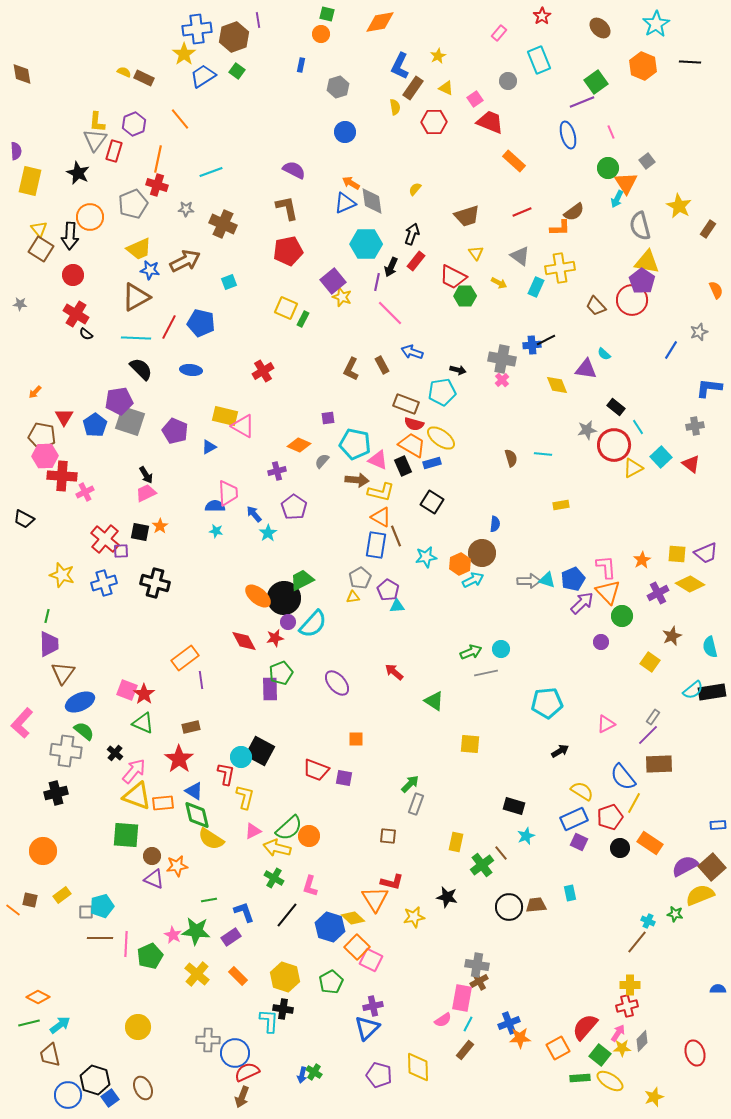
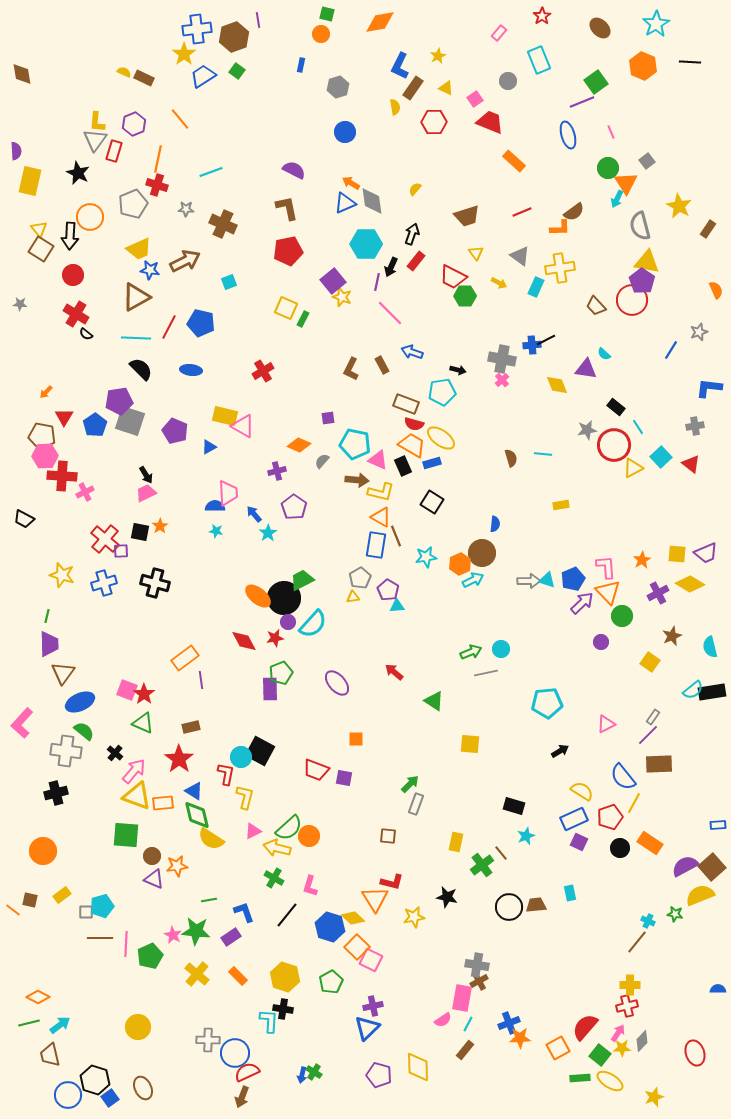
orange arrow at (35, 392): moved 11 px right
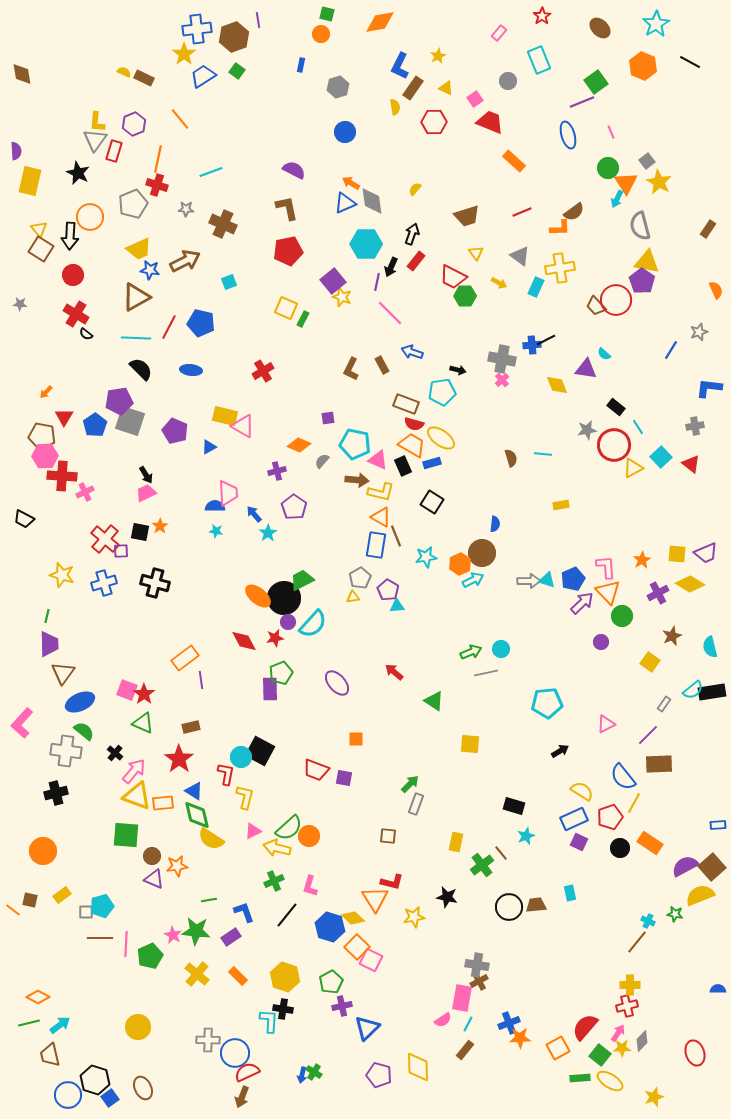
black line at (690, 62): rotated 25 degrees clockwise
yellow star at (679, 206): moved 20 px left, 24 px up
red circle at (632, 300): moved 16 px left
gray rectangle at (653, 717): moved 11 px right, 13 px up
green cross at (274, 878): moved 3 px down; rotated 36 degrees clockwise
purple cross at (373, 1006): moved 31 px left
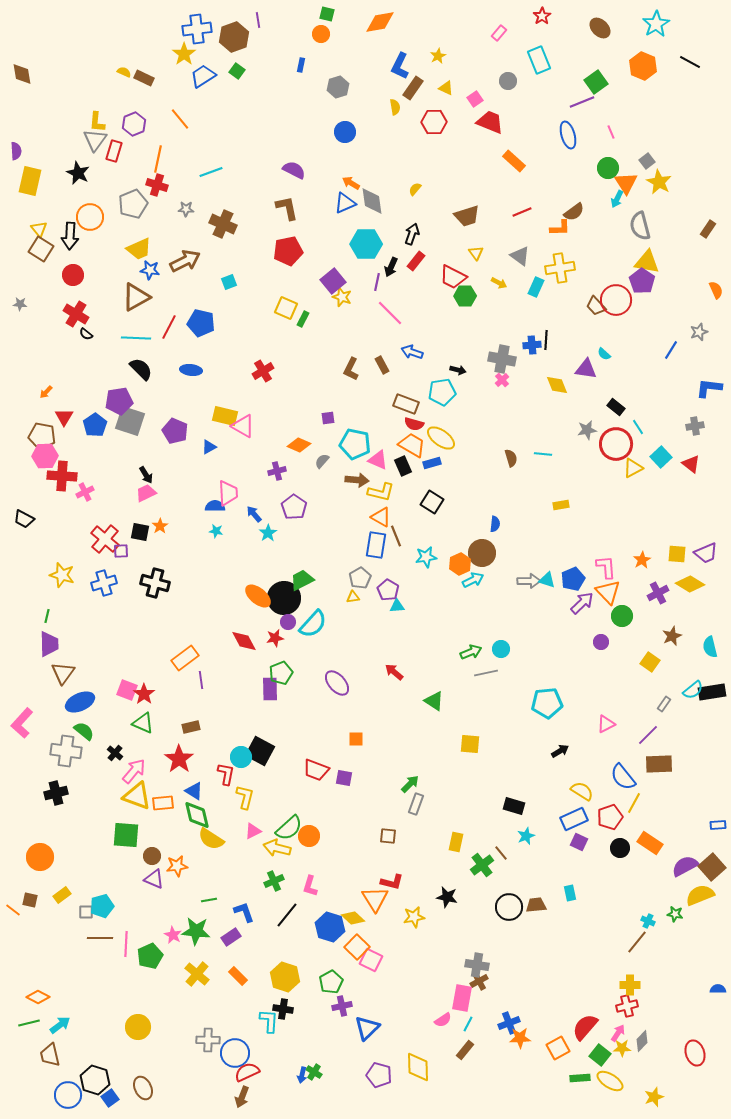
black line at (546, 340): rotated 60 degrees counterclockwise
red circle at (614, 445): moved 2 px right, 1 px up
orange circle at (43, 851): moved 3 px left, 6 px down
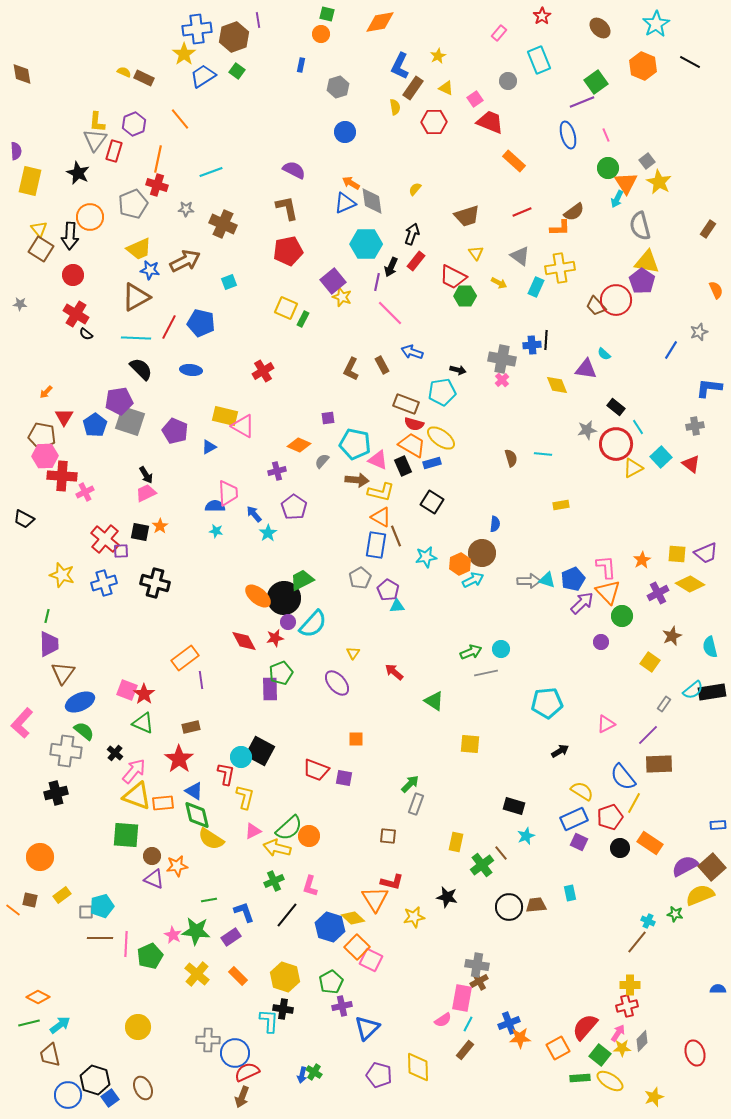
pink line at (611, 132): moved 5 px left, 3 px down
yellow triangle at (353, 597): moved 56 px down; rotated 48 degrees counterclockwise
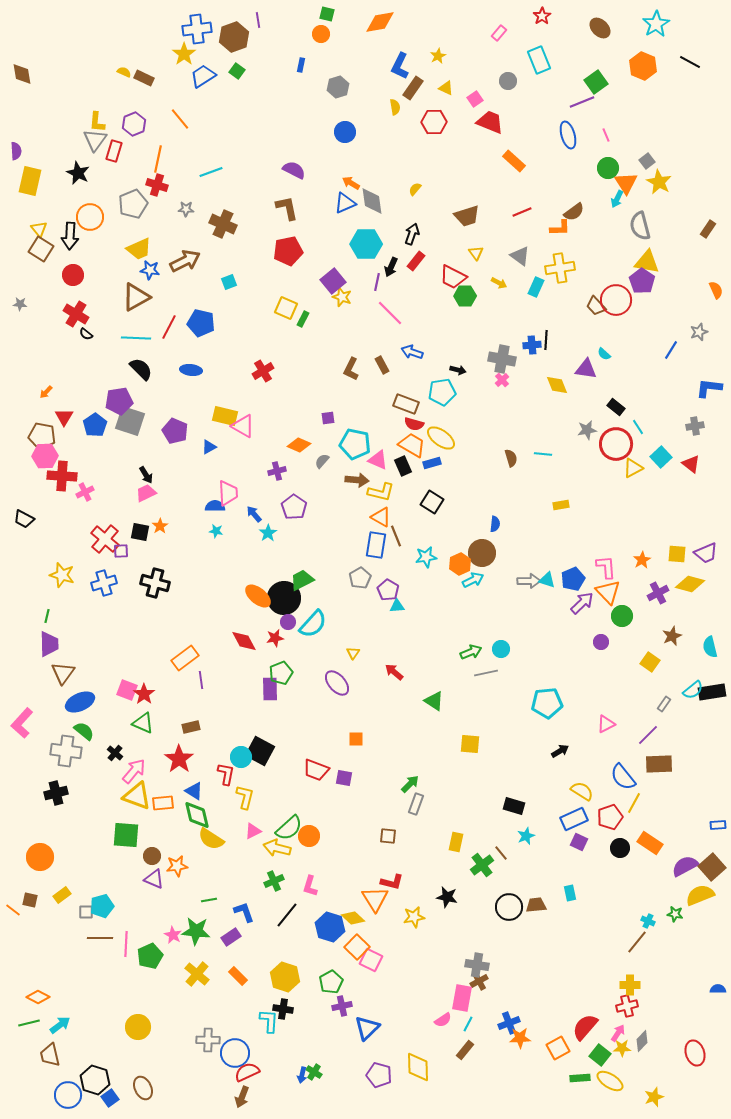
yellow diamond at (690, 584): rotated 16 degrees counterclockwise
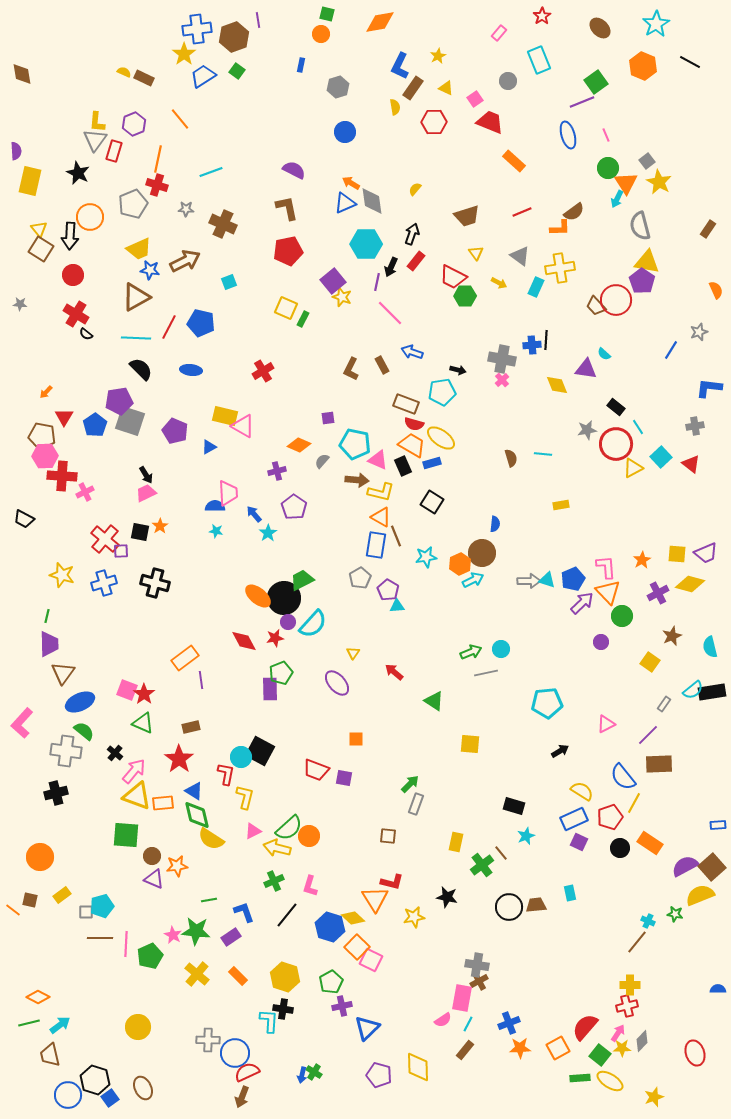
orange star at (520, 1038): moved 10 px down
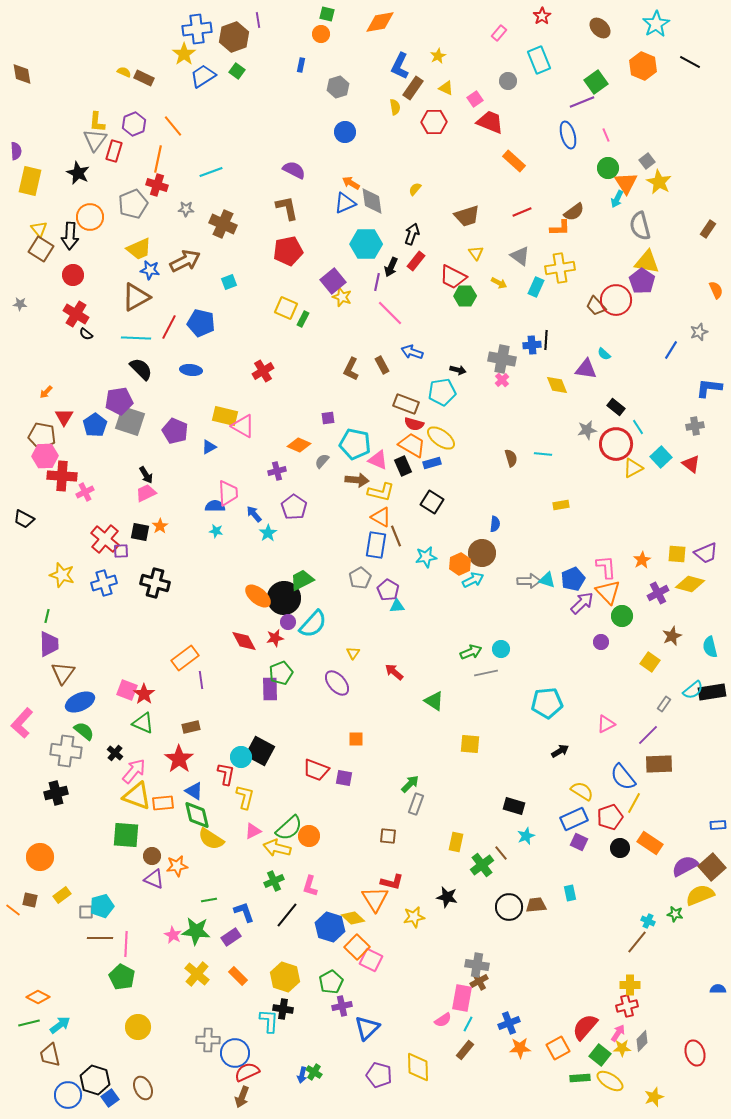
orange line at (180, 119): moved 7 px left, 7 px down
green pentagon at (150, 956): moved 28 px left, 21 px down; rotated 20 degrees counterclockwise
